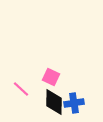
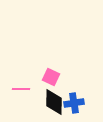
pink line: rotated 42 degrees counterclockwise
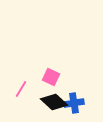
pink line: rotated 60 degrees counterclockwise
black diamond: rotated 48 degrees counterclockwise
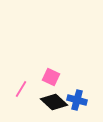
blue cross: moved 3 px right, 3 px up; rotated 24 degrees clockwise
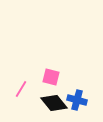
pink square: rotated 12 degrees counterclockwise
black diamond: moved 1 px down; rotated 8 degrees clockwise
